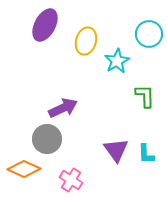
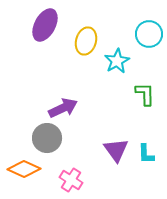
green L-shape: moved 2 px up
gray circle: moved 1 px up
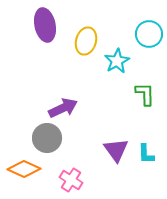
purple ellipse: rotated 40 degrees counterclockwise
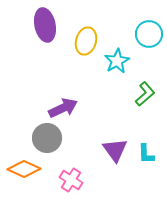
green L-shape: rotated 50 degrees clockwise
purple triangle: moved 1 px left
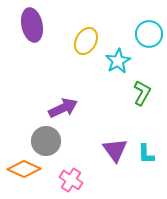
purple ellipse: moved 13 px left
yellow ellipse: rotated 12 degrees clockwise
cyan star: moved 1 px right
green L-shape: moved 3 px left, 1 px up; rotated 20 degrees counterclockwise
gray circle: moved 1 px left, 3 px down
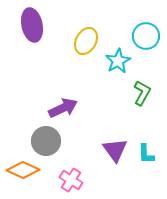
cyan circle: moved 3 px left, 2 px down
orange diamond: moved 1 px left, 1 px down
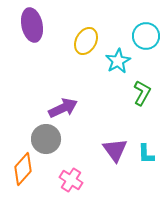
gray circle: moved 2 px up
orange diamond: moved 1 px up; rotated 72 degrees counterclockwise
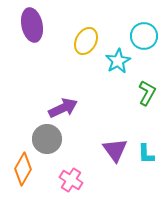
cyan circle: moved 2 px left
green L-shape: moved 5 px right
gray circle: moved 1 px right
orange diamond: rotated 12 degrees counterclockwise
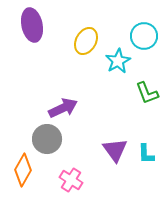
green L-shape: rotated 130 degrees clockwise
orange diamond: moved 1 px down
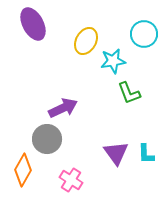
purple ellipse: moved 1 px right, 1 px up; rotated 16 degrees counterclockwise
cyan circle: moved 2 px up
cyan star: moved 5 px left; rotated 20 degrees clockwise
green L-shape: moved 18 px left
purple triangle: moved 1 px right, 3 px down
